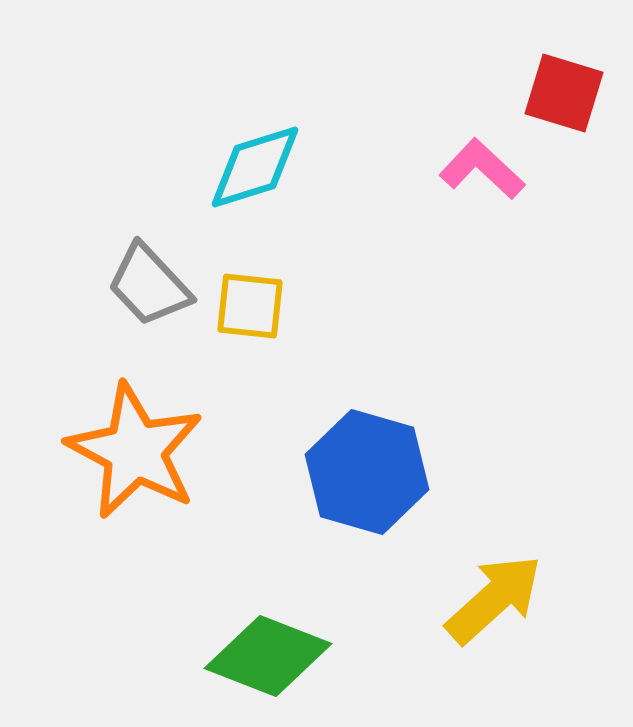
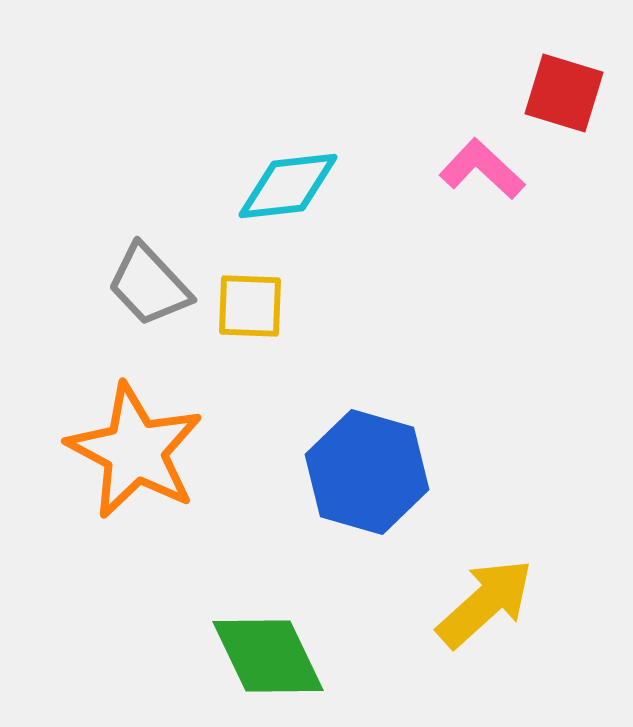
cyan diamond: moved 33 px right, 19 px down; rotated 11 degrees clockwise
yellow square: rotated 4 degrees counterclockwise
yellow arrow: moved 9 px left, 4 px down
green diamond: rotated 43 degrees clockwise
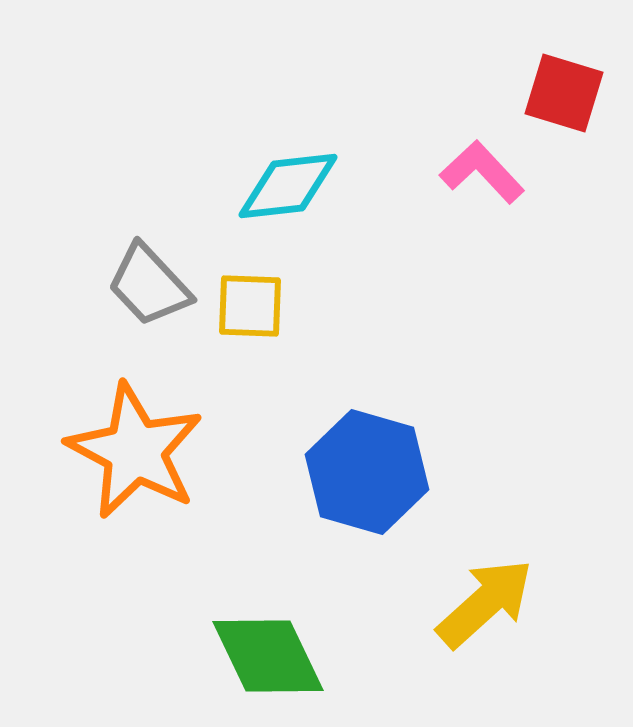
pink L-shape: moved 3 px down; rotated 4 degrees clockwise
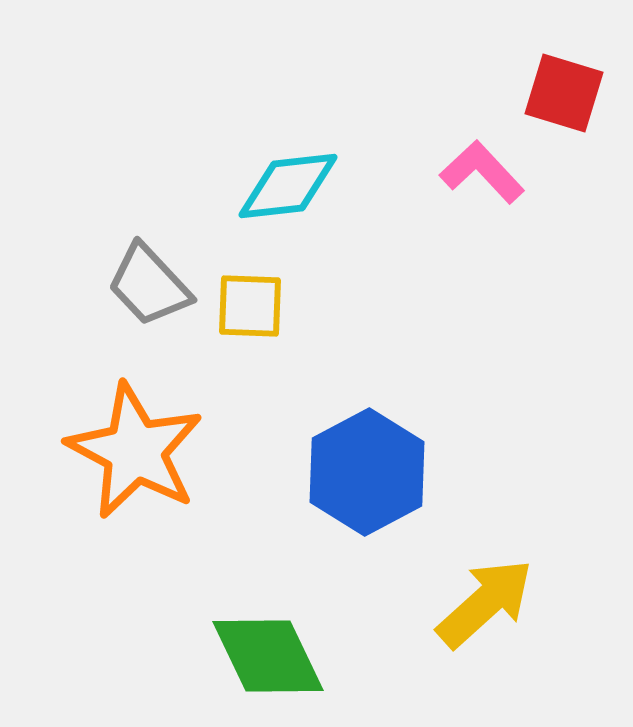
blue hexagon: rotated 16 degrees clockwise
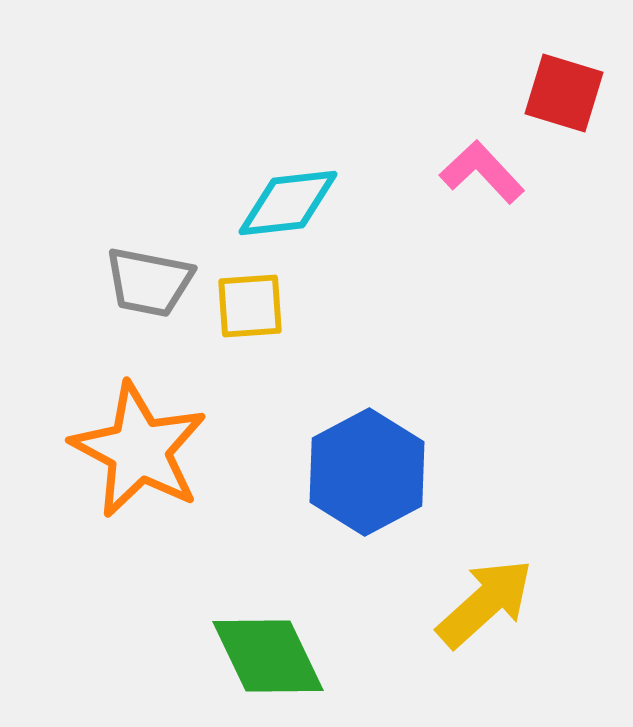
cyan diamond: moved 17 px down
gray trapezoid: moved 3 px up; rotated 36 degrees counterclockwise
yellow square: rotated 6 degrees counterclockwise
orange star: moved 4 px right, 1 px up
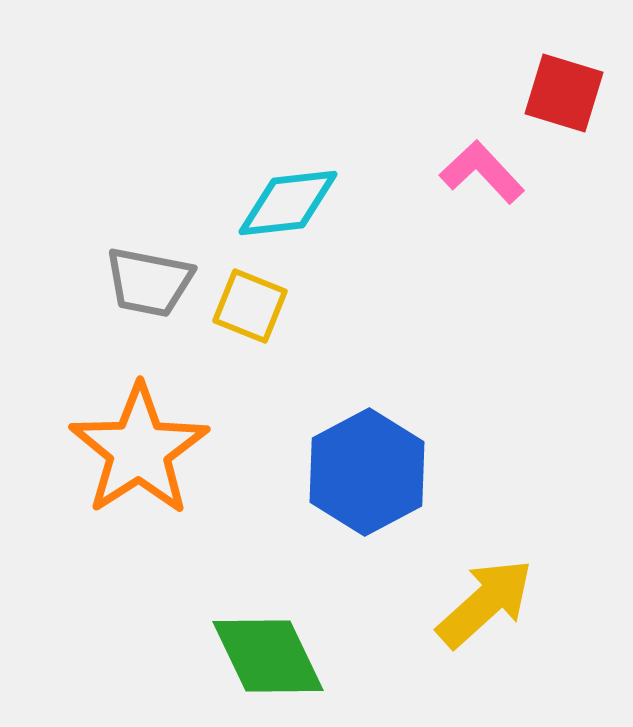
yellow square: rotated 26 degrees clockwise
orange star: rotated 11 degrees clockwise
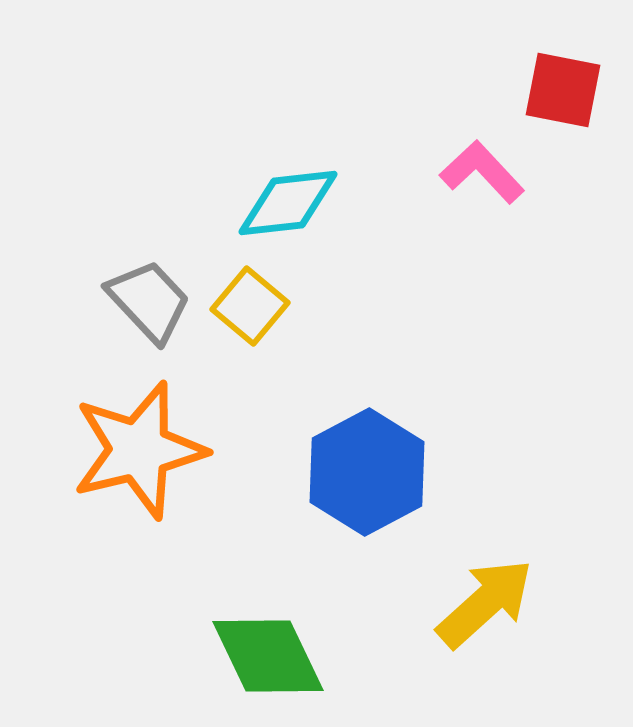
red square: moved 1 px left, 3 px up; rotated 6 degrees counterclockwise
gray trapezoid: moved 19 px down; rotated 144 degrees counterclockwise
yellow square: rotated 18 degrees clockwise
orange star: rotated 19 degrees clockwise
